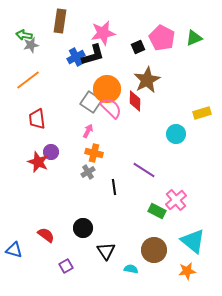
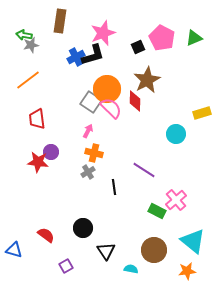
pink star: rotated 10 degrees counterclockwise
red star: rotated 15 degrees counterclockwise
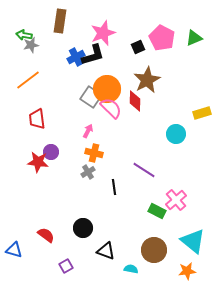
gray square: moved 5 px up
black triangle: rotated 36 degrees counterclockwise
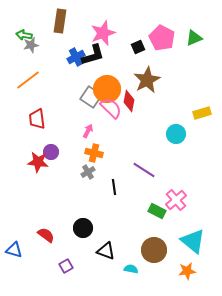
red diamond: moved 6 px left; rotated 10 degrees clockwise
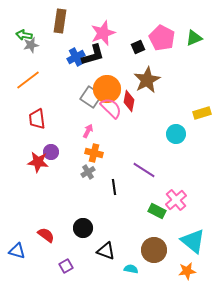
blue triangle: moved 3 px right, 1 px down
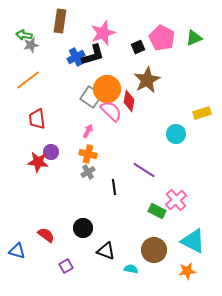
pink semicircle: moved 3 px down
orange cross: moved 6 px left, 1 px down
cyan triangle: rotated 12 degrees counterclockwise
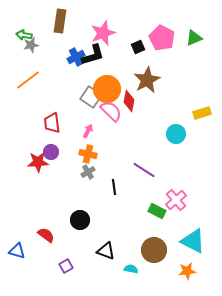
red trapezoid: moved 15 px right, 4 px down
red star: rotated 10 degrees counterclockwise
black circle: moved 3 px left, 8 px up
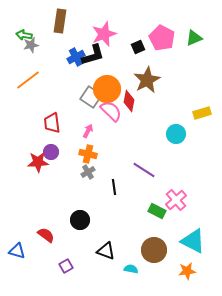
pink star: moved 1 px right, 1 px down
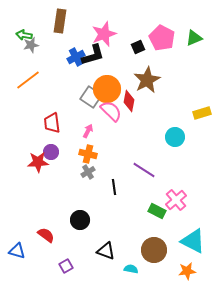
cyan circle: moved 1 px left, 3 px down
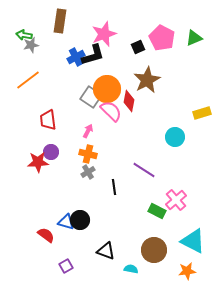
red trapezoid: moved 4 px left, 3 px up
blue triangle: moved 49 px right, 29 px up
